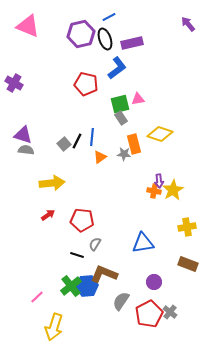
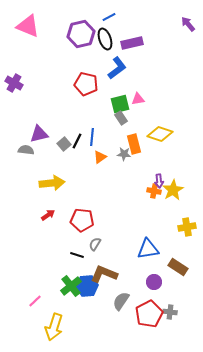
purple triangle at (23, 135): moved 16 px right, 1 px up; rotated 30 degrees counterclockwise
blue triangle at (143, 243): moved 5 px right, 6 px down
brown rectangle at (188, 264): moved 10 px left, 3 px down; rotated 12 degrees clockwise
pink line at (37, 297): moved 2 px left, 4 px down
gray cross at (170, 312): rotated 32 degrees counterclockwise
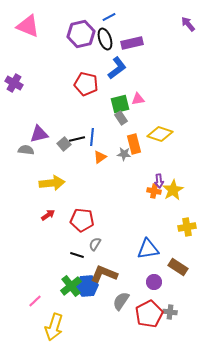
black line at (77, 141): moved 2 px up; rotated 49 degrees clockwise
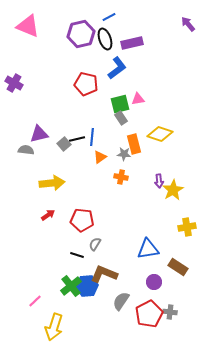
orange cross at (154, 191): moved 33 px left, 14 px up
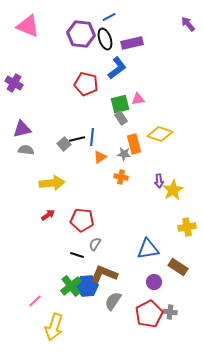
purple hexagon at (81, 34): rotated 20 degrees clockwise
purple triangle at (39, 134): moved 17 px left, 5 px up
gray semicircle at (121, 301): moved 8 px left
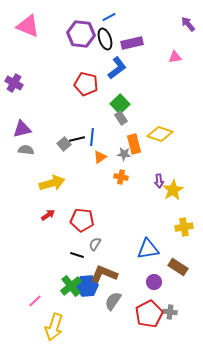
pink triangle at (138, 99): moved 37 px right, 42 px up
green square at (120, 104): rotated 30 degrees counterclockwise
yellow arrow at (52, 183): rotated 10 degrees counterclockwise
yellow cross at (187, 227): moved 3 px left
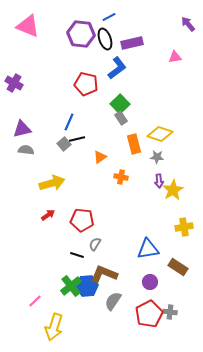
blue line at (92, 137): moved 23 px left, 15 px up; rotated 18 degrees clockwise
gray star at (124, 154): moved 33 px right, 3 px down
purple circle at (154, 282): moved 4 px left
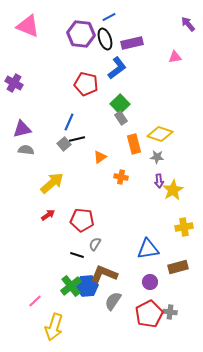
yellow arrow at (52, 183): rotated 25 degrees counterclockwise
brown rectangle at (178, 267): rotated 48 degrees counterclockwise
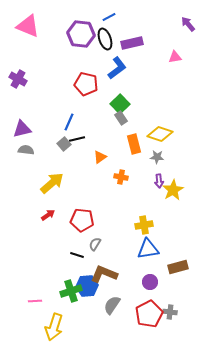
purple cross at (14, 83): moved 4 px right, 4 px up
yellow cross at (184, 227): moved 40 px left, 2 px up
green cross at (71, 286): moved 5 px down; rotated 20 degrees clockwise
pink line at (35, 301): rotated 40 degrees clockwise
gray semicircle at (113, 301): moved 1 px left, 4 px down
